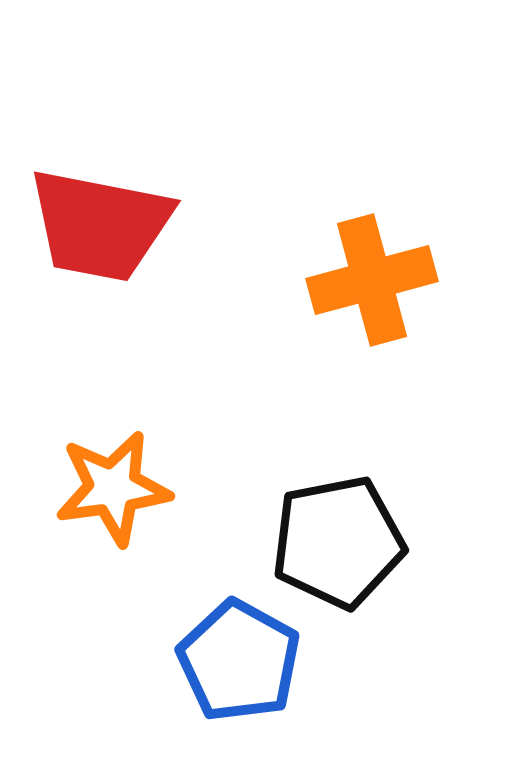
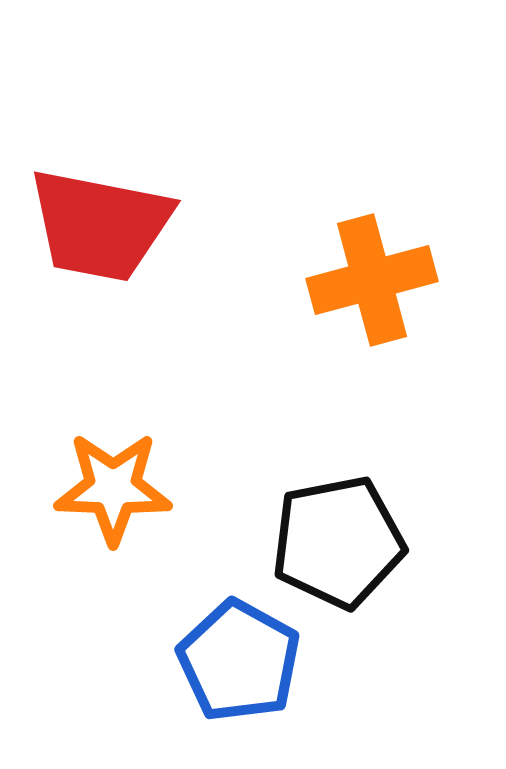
orange star: rotated 10 degrees clockwise
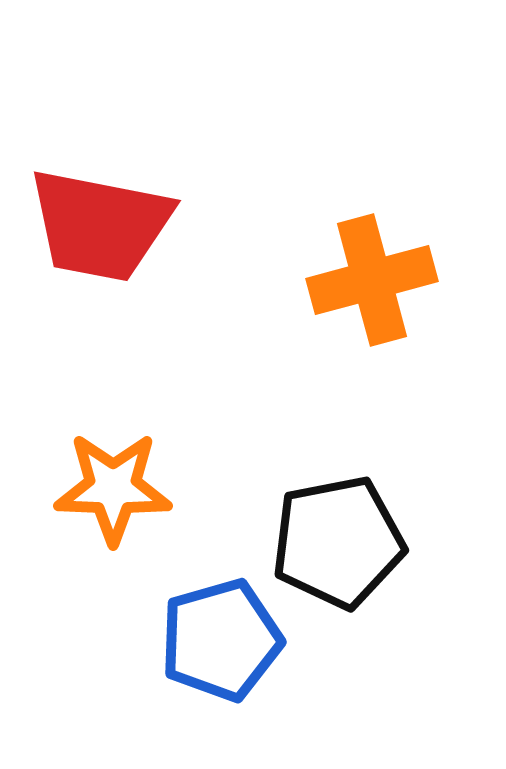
blue pentagon: moved 18 px left, 21 px up; rotated 27 degrees clockwise
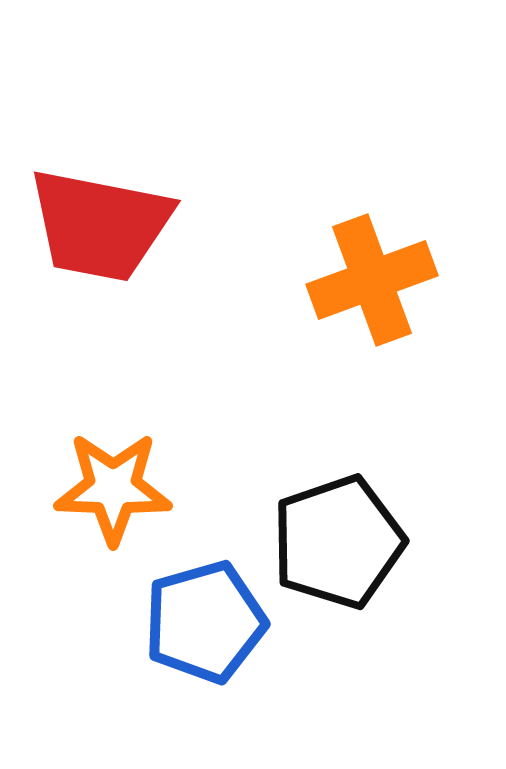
orange cross: rotated 5 degrees counterclockwise
black pentagon: rotated 8 degrees counterclockwise
blue pentagon: moved 16 px left, 18 px up
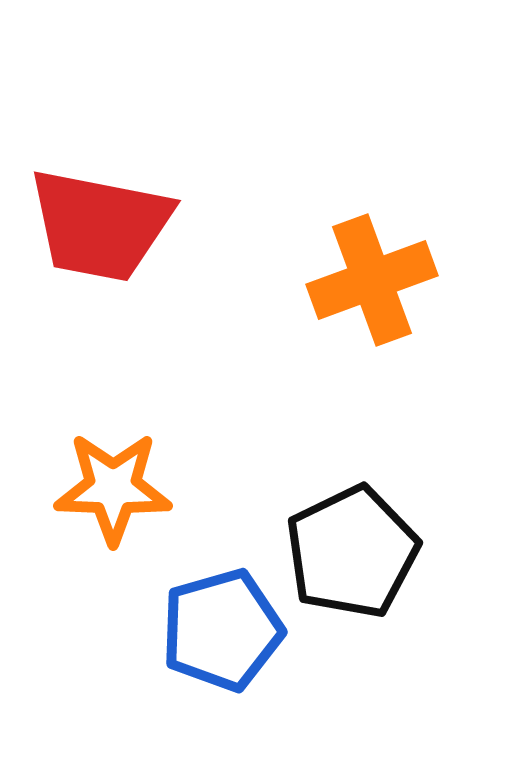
black pentagon: moved 14 px right, 10 px down; rotated 7 degrees counterclockwise
blue pentagon: moved 17 px right, 8 px down
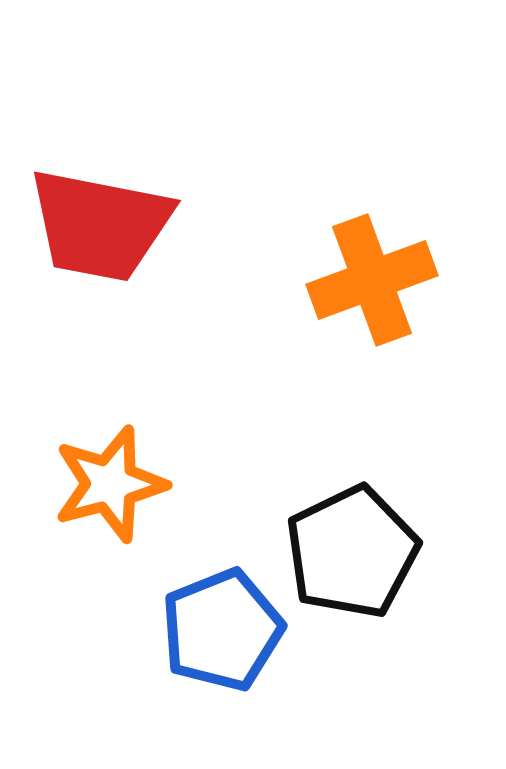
orange star: moved 3 px left, 4 px up; rotated 17 degrees counterclockwise
blue pentagon: rotated 6 degrees counterclockwise
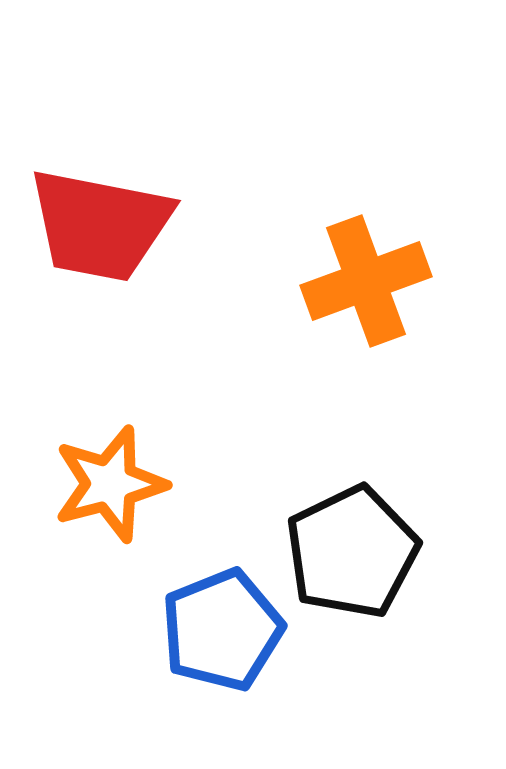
orange cross: moved 6 px left, 1 px down
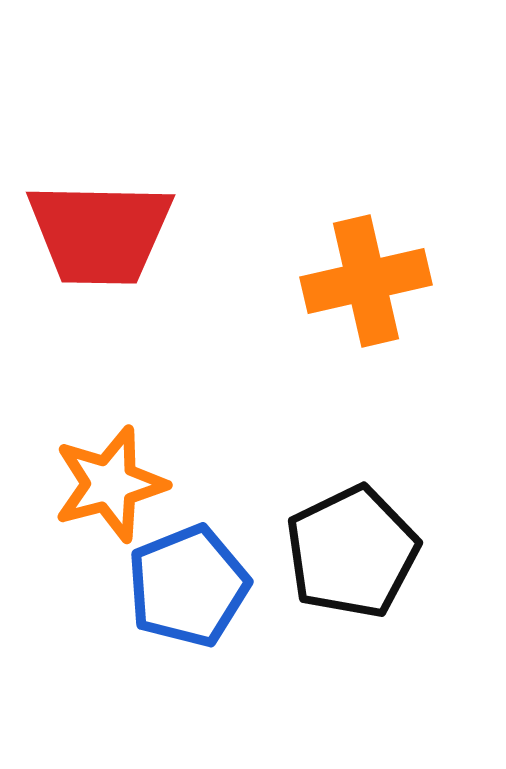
red trapezoid: moved 8 px down; rotated 10 degrees counterclockwise
orange cross: rotated 7 degrees clockwise
blue pentagon: moved 34 px left, 44 px up
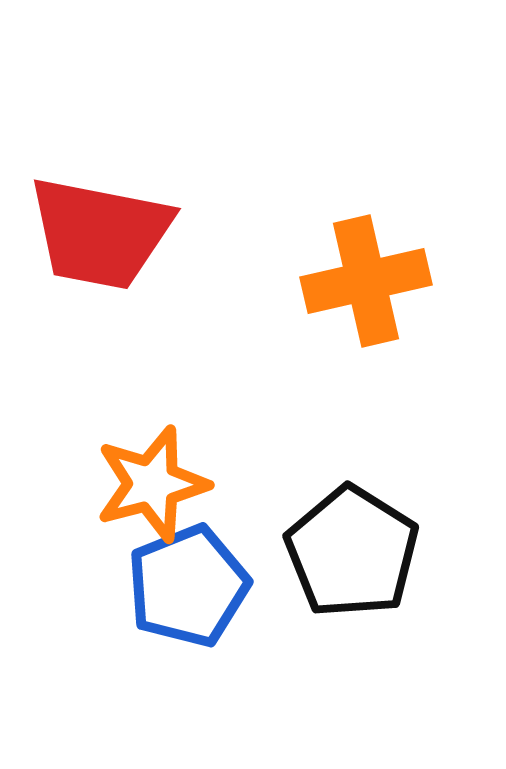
red trapezoid: rotated 10 degrees clockwise
orange star: moved 42 px right
black pentagon: rotated 14 degrees counterclockwise
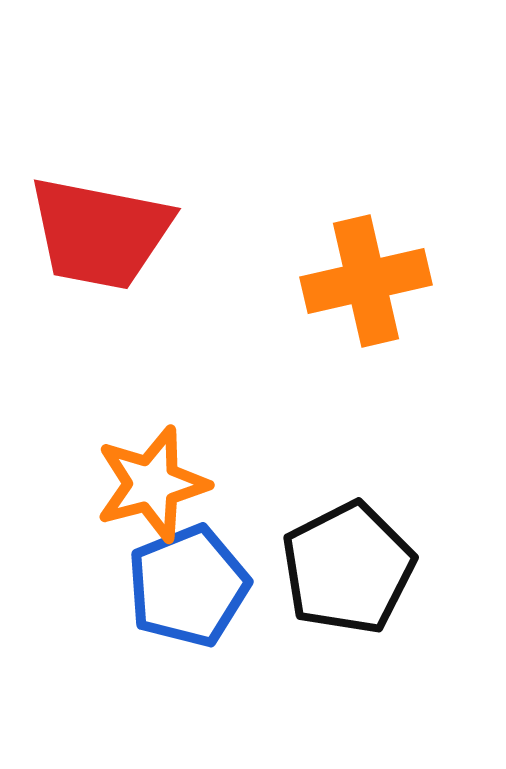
black pentagon: moved 4 px left, 16 px down; rotated 13 degrees clockwise
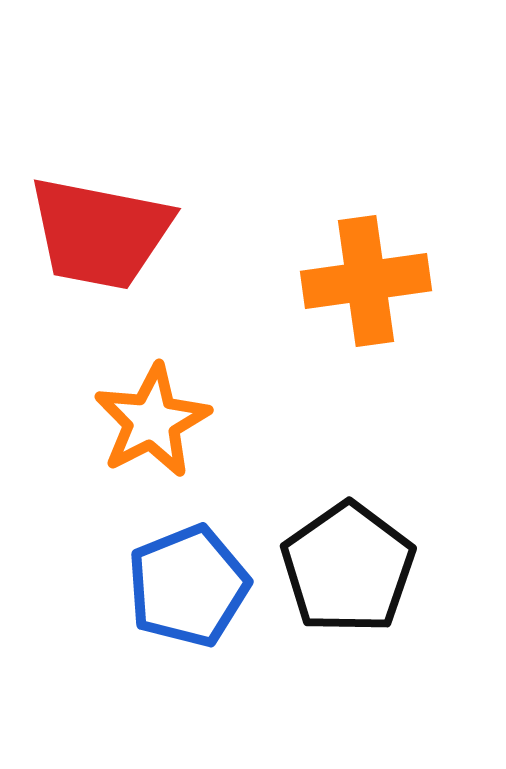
orange cross: rotated 5 degrees clockwise
orange star: moved 63 px up; rotated 12 degrees counterclockwise
black pentagon: rotated 8 degrees counterclockwise
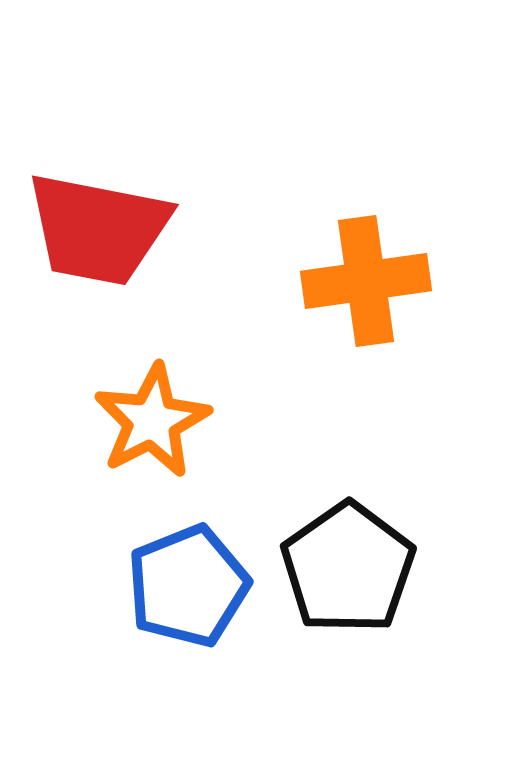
red trapezoid: moved 2 px left, 4 px up
